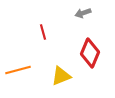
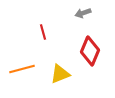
red diamond: moved 2 px up
orange line: moved 4 px right, 1 px up
yellow triangle: moved 1 px left, 2 px up
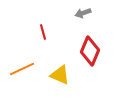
orange line: rotated 10 degrees counterclockwise
yellow triangle: moved 1 px down; rotated 45 degrees clockwise
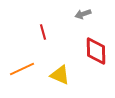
gray arrow: moved 1 px down
red diamond: moved 6 px right; rotated 24 degrees counterclockwise
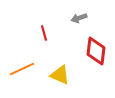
gray arrow: moved 4 px left, 4 px down
red line: moved 1 px right, 1 px down
red diamond: rotated 8 degrees clockwise
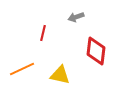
gray arrow: moved 3 px left, 1 px up
red line: moved 1 px left; rotated 28 degrees clockwise
yellow triangle: rotated 10 degrees counterclockwise
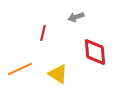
red diamond: moved 1 px left, 1 px down; rotated 12 degrees counterclockwise
orange line: moved 2 px left
yellow triangle: moved 2 px left, 1 px up; rotated 20 degrees clockwise
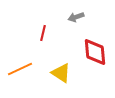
yellow triangle: moved 3 px right, 1 px up
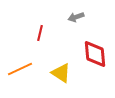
red line: moved 3 px left
red diamond: moved 2 px down
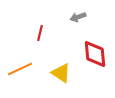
gray arrow: moved 2 px right
